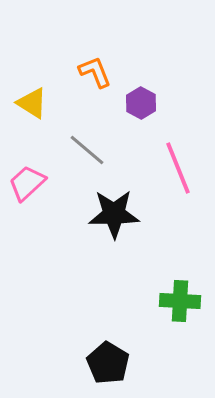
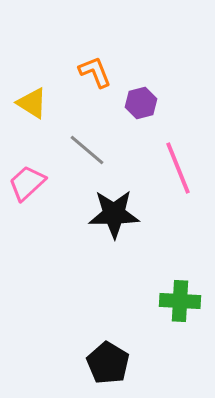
purple hexagon: rotated 16 degrees clockwise
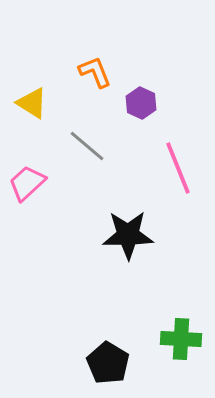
purple hexagon: rotated 20 degrees counterclockwise
gray line: moved 4 px up
black star: moved 14 px right, 21 px down
green cross: moved 1 px right, 38 px down
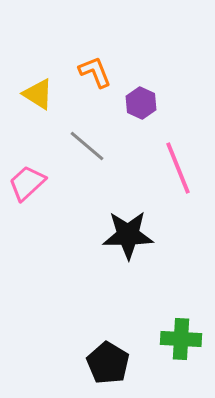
yellow triangle: moved 6 px right, 9 px up
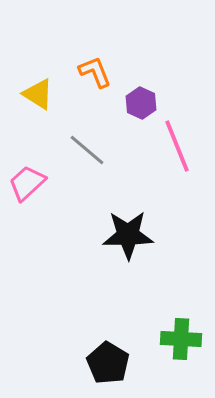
gray line: moved 4 px down
pink line: moved 1 px left, 22 px up
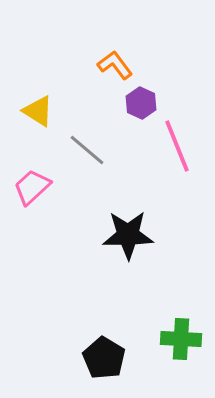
orange L-shape: moved 20 px right, 7 px up; rotated 15 degrees counterclockwise
yellow triangle: moved 17 px down
pink trapezoid: moved 5 px right, 4 px down
black pentagon: moved 4 px left, 5 px up
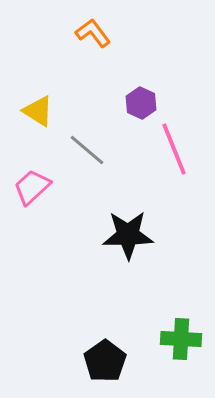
orange L-shape: moved 22 px left, 32 px up
pink line: moved 3 px left, 3 px down
black pentagon: moved 1 px right, 3 px down; rotated 6 degrees clockwise
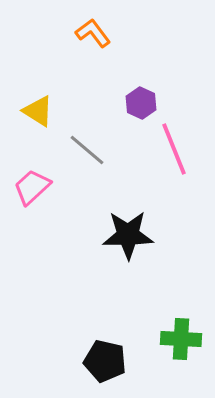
black pentagon: rotated 24 degrees counterclockwise
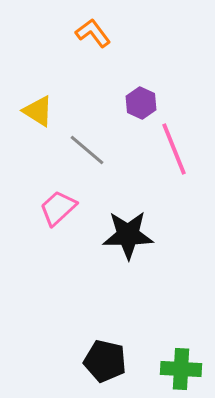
pink trapezoid: moved 26 px right, 21 px down
green cross: moved 30 px down
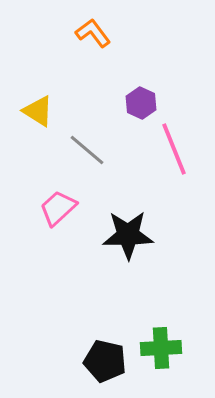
green cross: moved 20 px left, 21 px up; rotated 6 degrees counterclockwise
